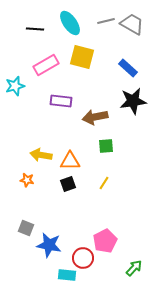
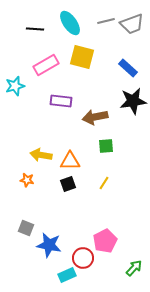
gray trapezoid: rotated 130 degrees clockwise
cyan rectangle: rotated 30 degrees counterclockwise
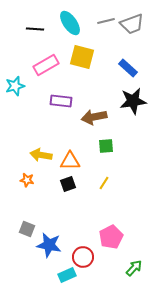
brown arrow: moved 1 px left
gray square: moved 1 px right, 1 px down
pink pentagon: moved 6 px right, 4 px up
red circle: moved 1 px up
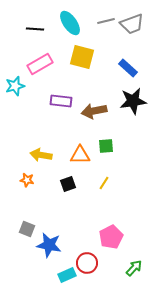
pink rectangle: moved 6 px left, 1 px up
brown arrow: moved 6 px up
orange triangle: moved 10 px right, 6 px up
red circle: moved 4 px right, 6 px down
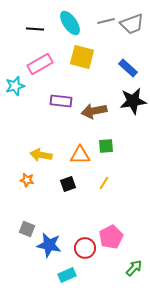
red circle: moved 2 px left, 15 px up
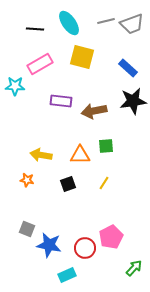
cyan ellipse: moved 1 px left
cyan star: rotated 18 degrees clockwise
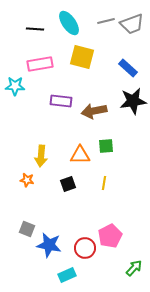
pink rectangle: rotated 20 degrees clockwise
yellow arrow: moved 1 px down; rotated 95 degrees counterclockwise
yellow line: rotated 24 degrees counterclockwise
pink pentagon: moved 1 px left, 1 px up
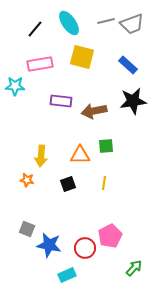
black line: rotated 54 degrees counterclockwise
blue rectangle: moved 3 px up
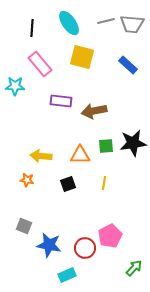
gray trapezoid: rotated 25 degrees clockwise
black line: moved 3 px left, 1 px up; rotated 36 degrees counterclockwise
pink rectangle: rotated 60 degrees clockwise
black star: moved 42 px down
yellow arrow: rotated 90 degrees clockwise
gray square: moved 3 px left, 3 px up
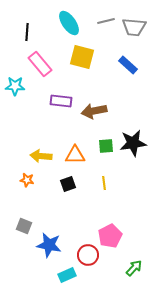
gray trapezoid: moved 2 px right, 3 px down
black line: moved 5 px left, 4 px down
orange triangle: moved 5 px left
yellow line: rotated 16 degrees counterclockwise
red circle: moved 3 px right, 7 px down
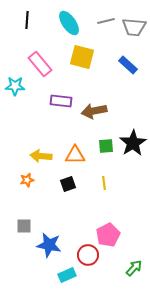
black line: moved 12 px up
black star: rotated 24 degrees counterclockwise
orange star: rotated 24 degrees counterclockwise
gray square: rotated 21 degrees counterclockwise
pink pentagon: moved 2 px left, 1 px up
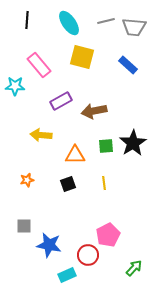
pink rectangle: moved 1 px left, 1 px down
purple rectangle: rotated 35 degrees counterclockwise
yellow arrow: moved 21 px up
